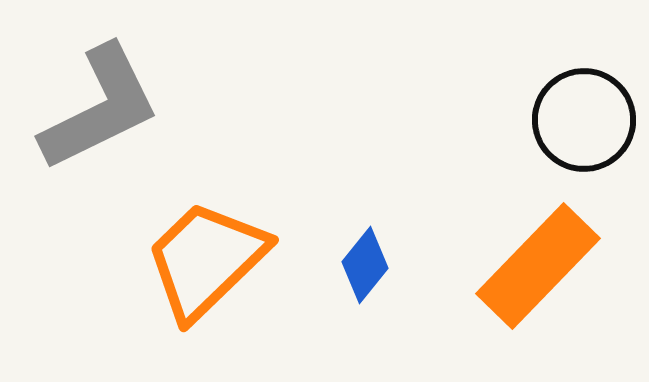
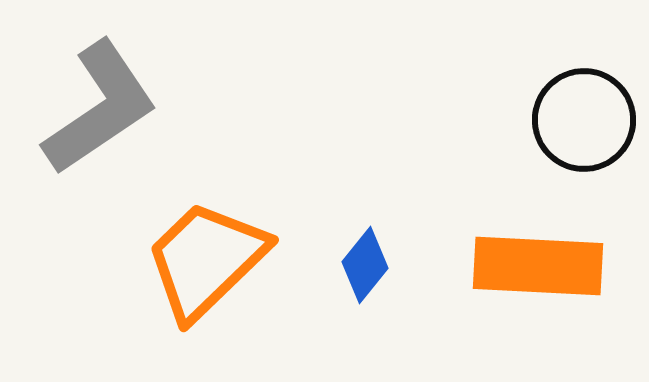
gray L-shape: rotated 8 degrees counterclockwise
orange rectangle: rotated 49 degrees clockwise
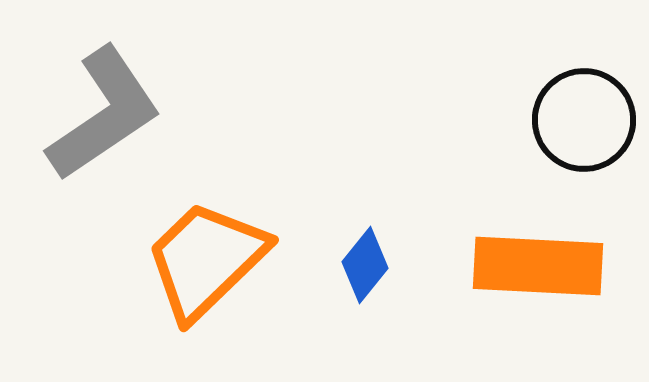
gray L-shape: moved 4 px right, 6 px down
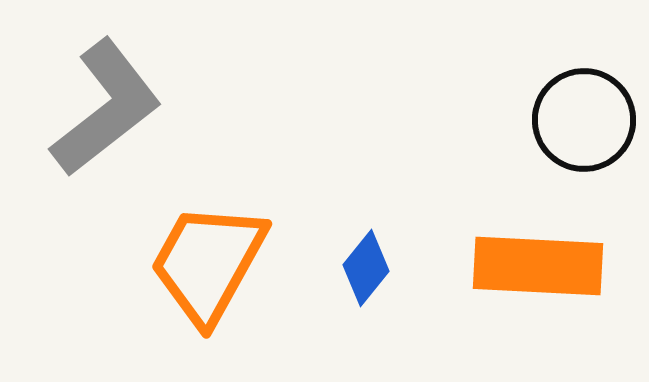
gray L-shape: moved 2 px right, 6 px up; rotated 4 degrees counterclockwise
orange trapezoid: moved 2 px right, 3 px down; rotated 17 degrees counterclockwise
blue diamond: moved 1 px right, 3 px down
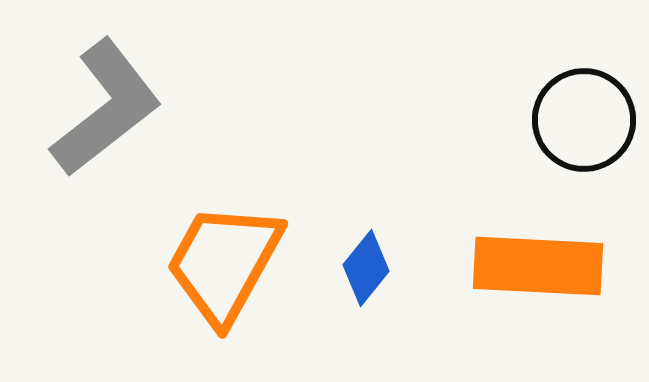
orange trapezoid: moved 16 px right
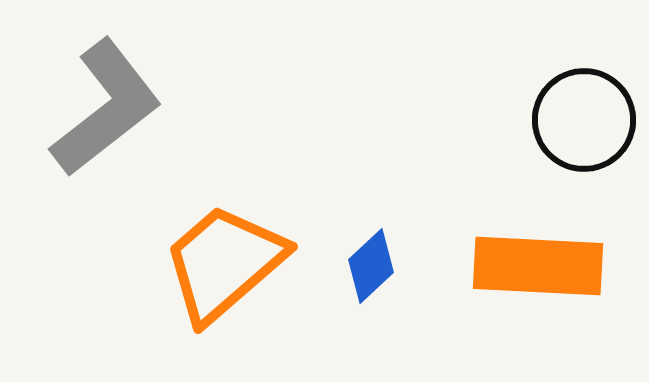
orange trapezoid: rotated 20 degrees clockwise
blue diamond: moved 5 px right, 2 px up; rotated 8 degrees clockwise
